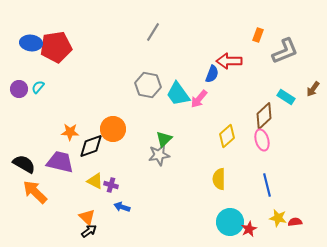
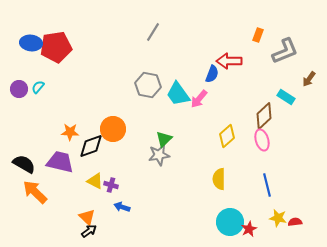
brown arrow: moved 4 px left, 10 px up
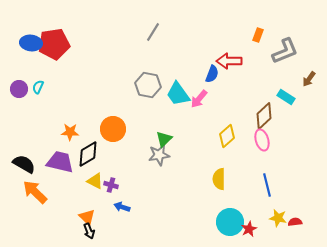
red pentagon: moved 2 px left, 3 px up
cyan semicircle: rotated 16 degrees counterclockwise
black diamond: moved 3 px left, 8 px down; rotated 12 degrees counterclockwise
black arrow: rotated 105 degrees clockwise
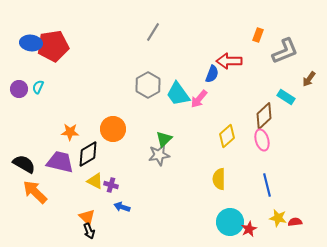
red pentagon: moved 1 px left, 2 px down
gray hexagon: rotated 20 degrees clockwise
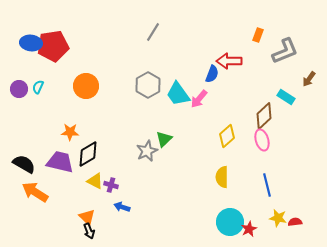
orange circle: moved 27 px left, 43 px up
gray star: moved 12 px left, 4 px up; rotated 15 degrees counterclockwise
yellow semicircle: moved 3 px right, 2 px up
orange arrow: rotated 12 degrees counterclockwise
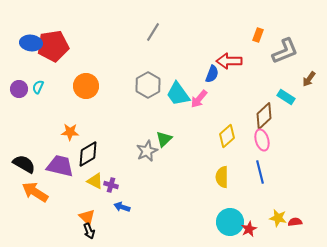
purple trapezoid: moved 4 px down
blue line: moved 7 px left, 13 px up
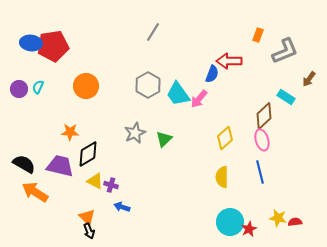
yellow diamond: moved 2 px left, 2 px down
gray star: moved 12 px left, 18 px up
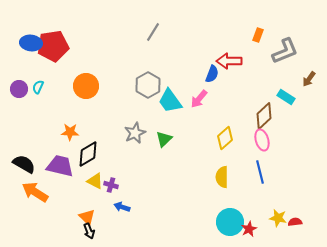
cyan trapezoid: moved 8 px left, 7 px down
